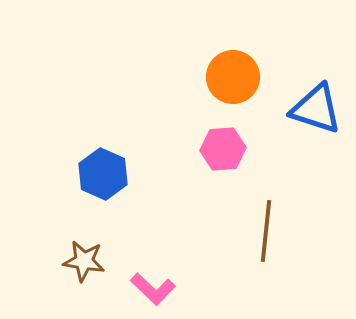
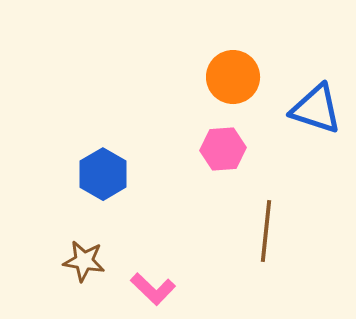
blue hexagon: rotated 6 degrees clockwise
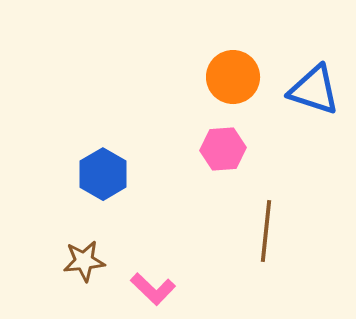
blue triangle: moved 2 px left, 19 px up
brown star: rotated 15 degrees counterclockwise
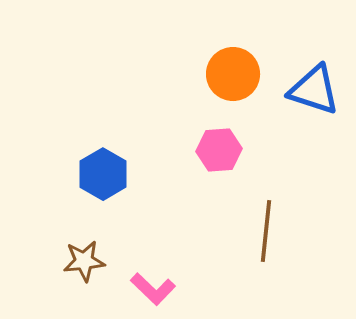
orange circle: moved 3 px up
pink hexagon: moved 4 px left, 1 px down
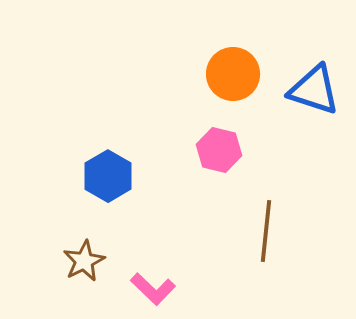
pink hexagon: rotated 18 degrees clockwise
blue hexagon: moved 5 px right, 2 px down
brown star: rotated 21 degrees counterclockwise
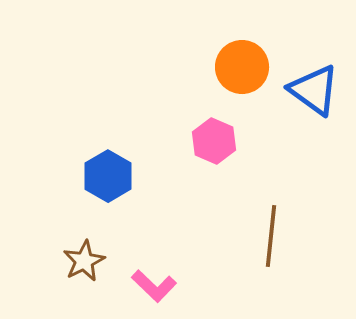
orange circle: moved 9 px right, 7 px up
blue triangle: rotated 18 degrees clockwise
pink hexagon: moved 5 px left, 9 px up; rotated 9 degrees clockwise
brown line: moved 5 px right, 5 px down
pink L-shape: moved 1 px right, 3 px up
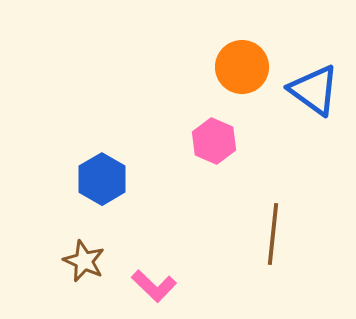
blue hexagon: moved 6 px left, 3 px down
brown line: moved 2 px right, 2 px up
brown star: rotated 21 degrees counterclockwise
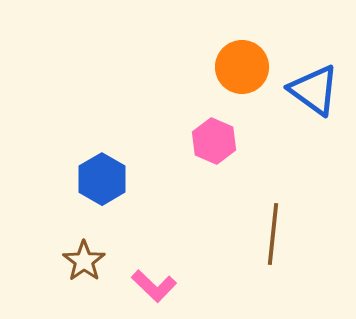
brown star: rotated 12 degrees clockwise
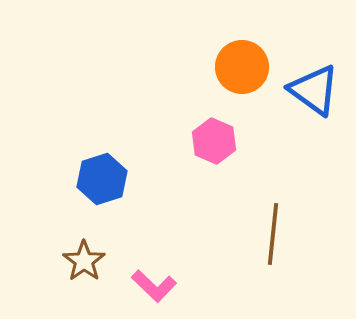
blue hexagon: rotated 12 degrees clockwise
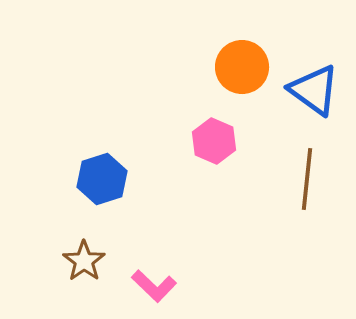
brown line: moved 34 px right, 55 px up
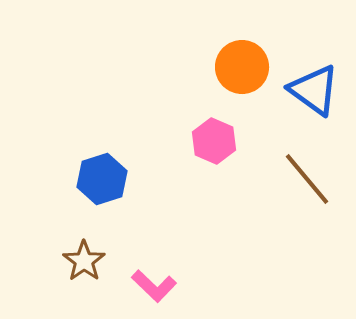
brown line: rotated 46 degrees counterclockwise
